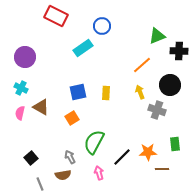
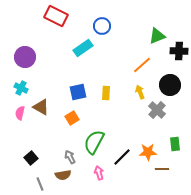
gray cross: rotated 24 degrees clockwise
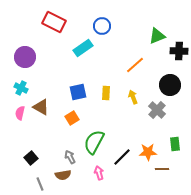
red rectangle: moved 2 px left, 6 px down
orange line: moved 7 px left
yellow arrow: moved 7 px left, 5 px down
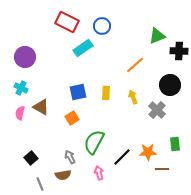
red rectangle: moved 13 px right
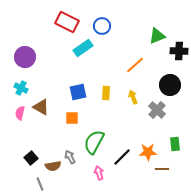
orange square: rotated 32 degrees clockwise
brown semicircle: moved 10 px left, 9 px up
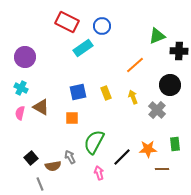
yellow rectangle: rotated 24 degrees counterclockwise
orange star: moved 3 px up
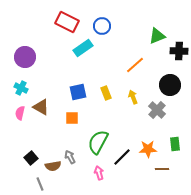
green semicircle: moved 4 px right
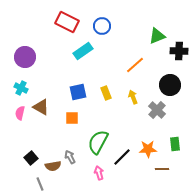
cyan rectangle: moved 3 px down
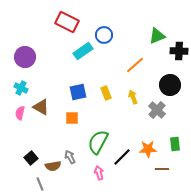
blue circle: moved 2 px right, 9 px down
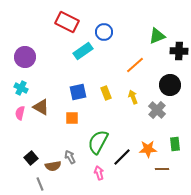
blue circle: moved 3 px up
